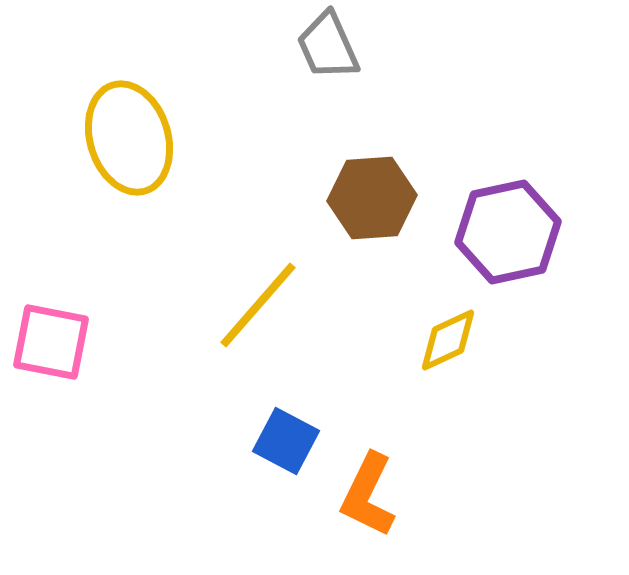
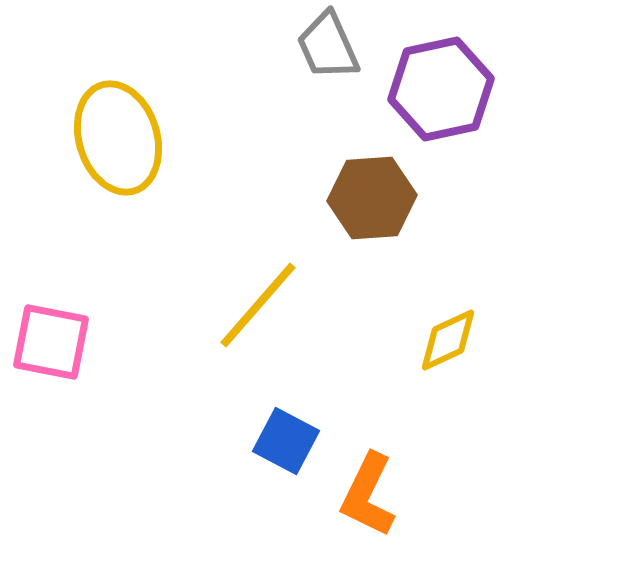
yellow ellipse: moved 11 px left
purple hexagon: moved 67 px left, 143 px up
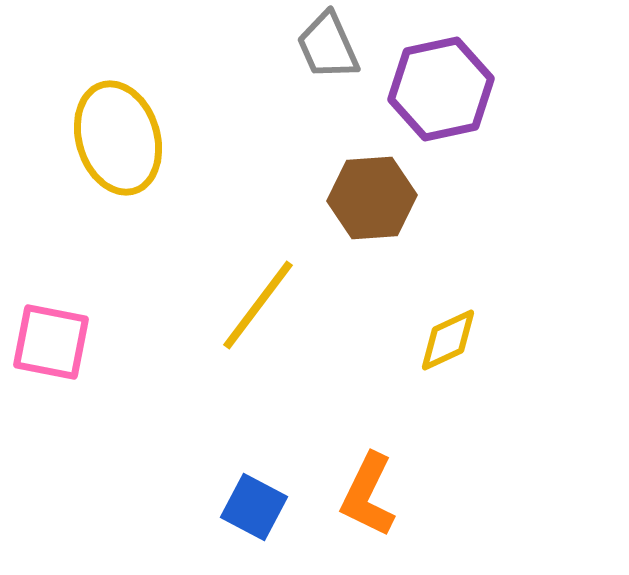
yellow line: rotated 4 degrees counterclockwise
blue square: moved 32 px left, 66 px down
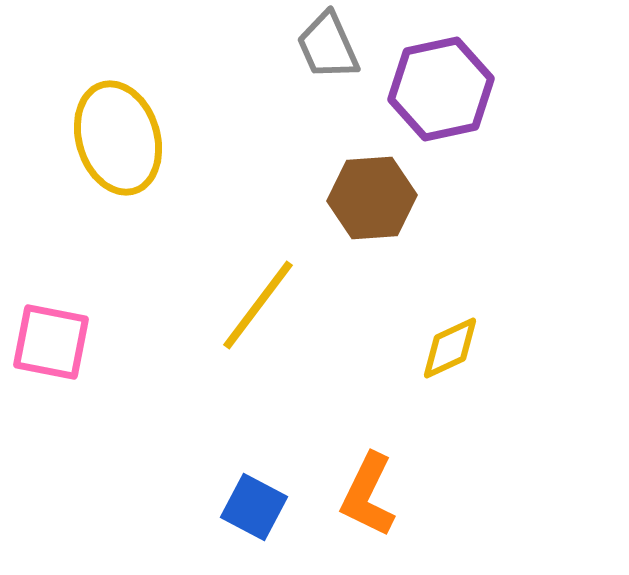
yellow diamond: moved 2 px right, 8 px down
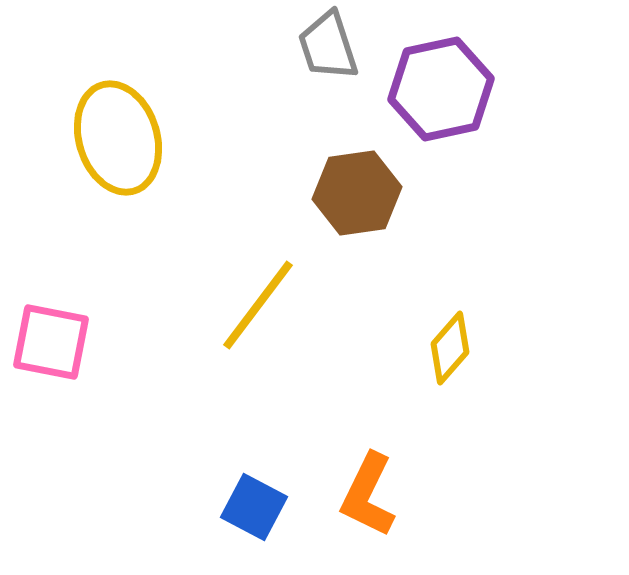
gray trapezoid: rotated 6 degrees clockwise
brown hexagon: moved 15 px left, 5 px up; rotated 4 degrees counterclockwise
yellow diamond: rotated 24 degrees counterclockwise
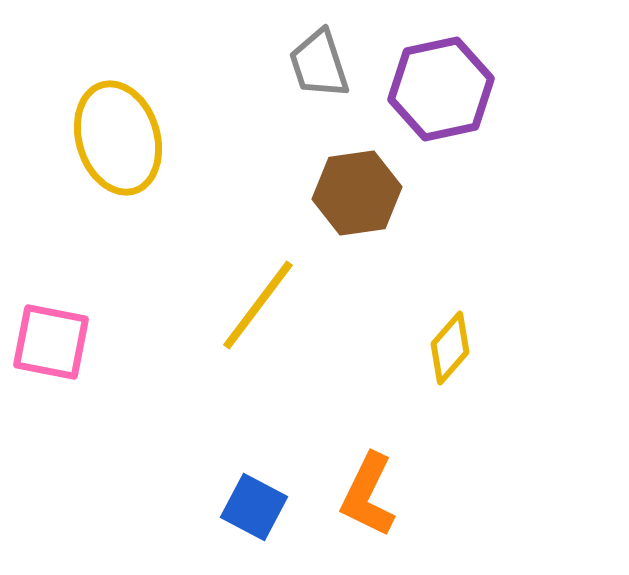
gray trapezoid: moved 9 px left, 18 px down
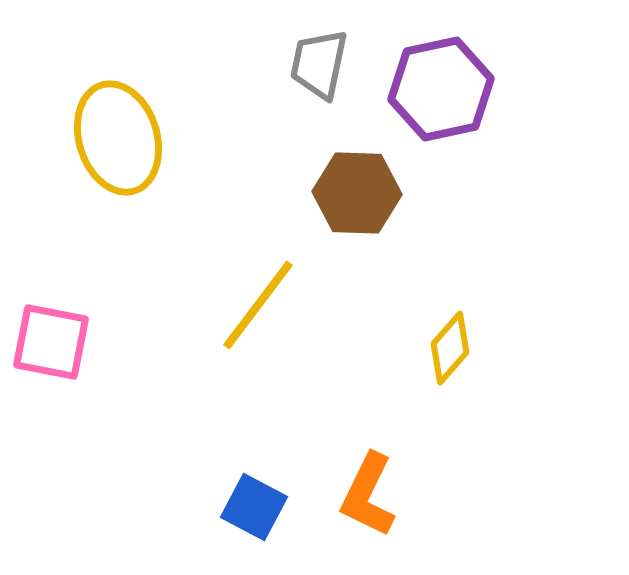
gray trapezoid: rotated 30 degrees clockwise
brown hexagon: rotated 10 degrees clockwise
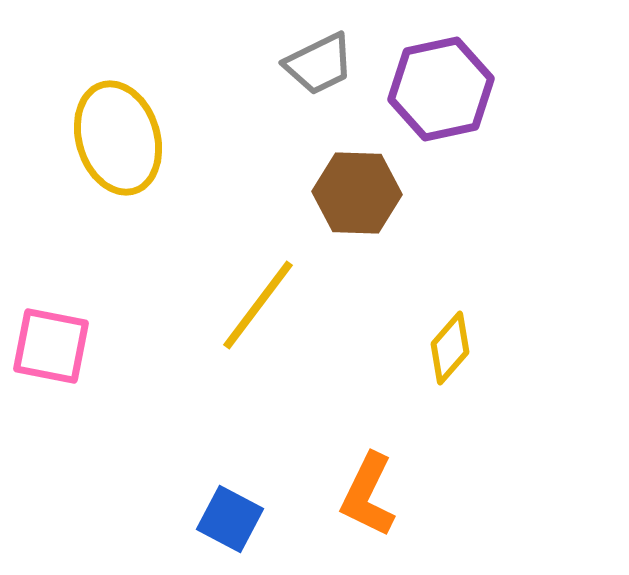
gray trapezoid: rotated 128 degrees counterclockwise
pink square: moved 4 px down
blue square: moved 24 px left, 12 px down
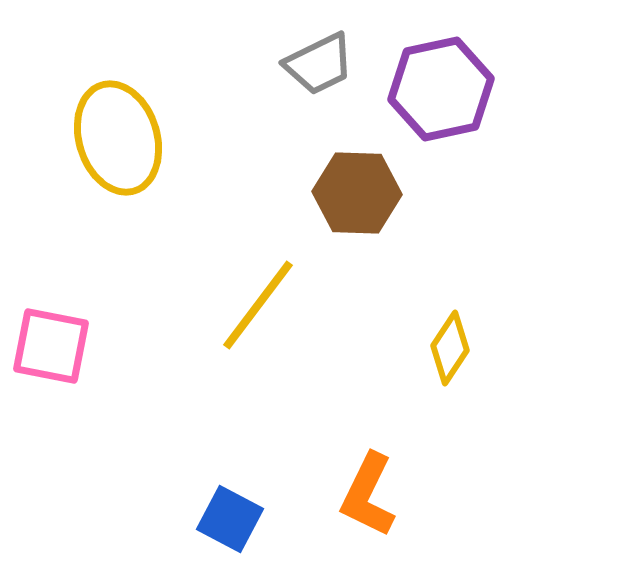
yellow diamond: rotated 8 degrees counterclockwise
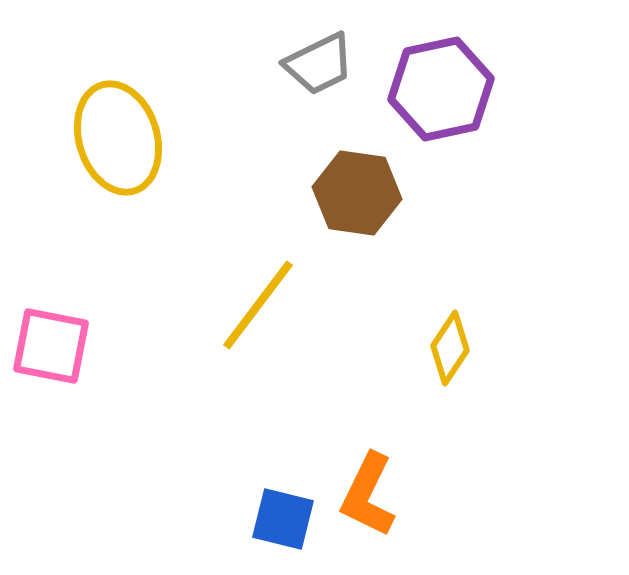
brown hexagon: rotated 6 degrees clockwise
blue square: moved 53 px right; rotated 14 degrees counterclockwise
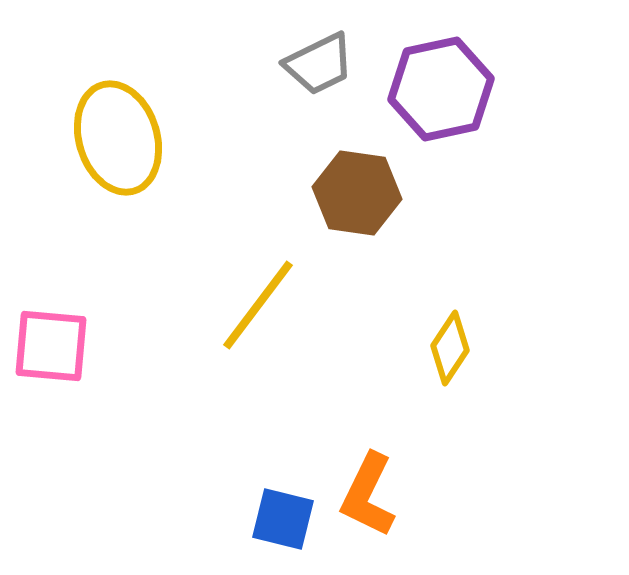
pink square: rotated 6 degrees counterclockwise
